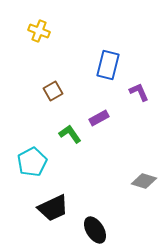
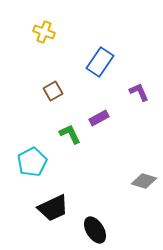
yellow cross: moved 5 px right, 1 px down
blue rectangle: moved 8 px left, 3 px up; rotated 20 degrees clockwise
green L-shape: rotated 10 degrees clockwise
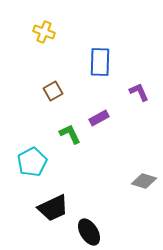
blue rectangle: rotated 32 degrees counterclockwise
black ellipse: moved 6 px left, 2 px down
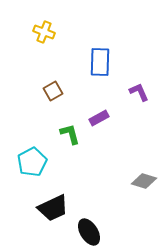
green L-shape: rotated 10 degrees clockwise
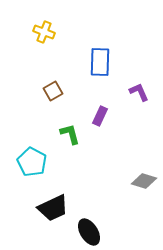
purple rectangle: moved 1 px right, 2 px up; rotated 36 degrees counterclockwise
cyan pentagon: rotated 16 degrees counterclockwise
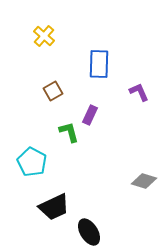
yellow cross: moved 4 px down; rotated 20 degrees clockwise
blue rectangle: moved 1 px left, 2 px down
purple rectangle: moved 10 px left, 1 px up
green L-shape: moved 1 px left, 2 px up
black trapezoid: moved 1 px right, 1 px up
